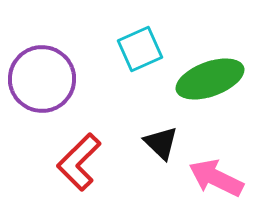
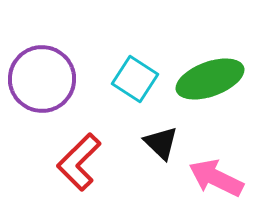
cyan square: moved 5 px left, 30 px down; rotated 33 degrees counterclockwise
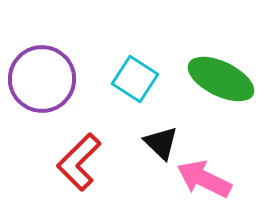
green ellipse: moved 11 px right; rotated 46 degrees clockwise
pink arrow: moved 12 px left, 1 px down
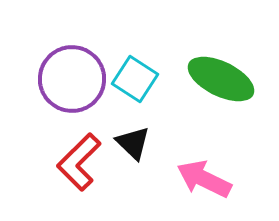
purple circle: moved 30 px right
black triangle: moved 28 px left
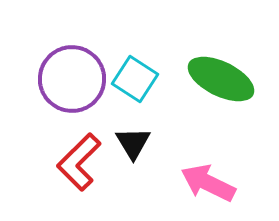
black triangle: rotated 15 degrees clockwise
pink arrow: moved 4 px right, 4 px down
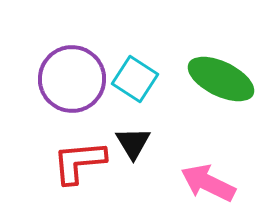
red L-shape: rotated 40 degrees clockwise
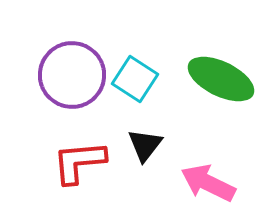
purple circle: moved 4 px up
black triangle: moved 12 px right, 2 px down; rotated 9 degrees clockwise
